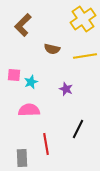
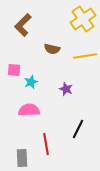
pink square: moved 5 px up
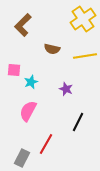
pink semicircle: moved 1 px left, 1 px down; rotated 60 degrees counterclockwise
black line: moved 7 px up
red line: rotated 40 degrees clockwise
gray rectangle: rotated 30 degrees clockwise
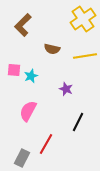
cyan star: moved 6 px up
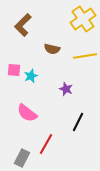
pink semicircle: moved 1 px left, 2 px down; rotated 80 degrees counterclockwise
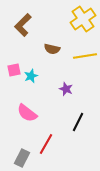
pink square: rotated 16 degrees counterclockwise
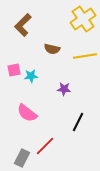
cyan star: rotated 16 degrees clockwise
purple star: moved 2 px left; rotated 16 degrees counterclockwise
red line: moved 1 px left, 2 px down; rotated 15 degrees clockwise
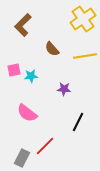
brown semicircle: rotated 35 degrees clockwise
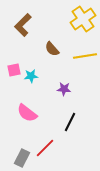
black line: moved 8 px left
red line: moved 2 px down
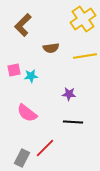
brown semicircle: moved 1 px left, 1 px up; rotated 56 degrees counterclockwise
purple star: moved 5 px right, 5 px down
black line: moved 3 px right; rotated 66 degrees clockwise
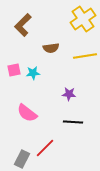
cyan star: moved 2 px right, 3 px up
gray rectangle: moved 1 px down
